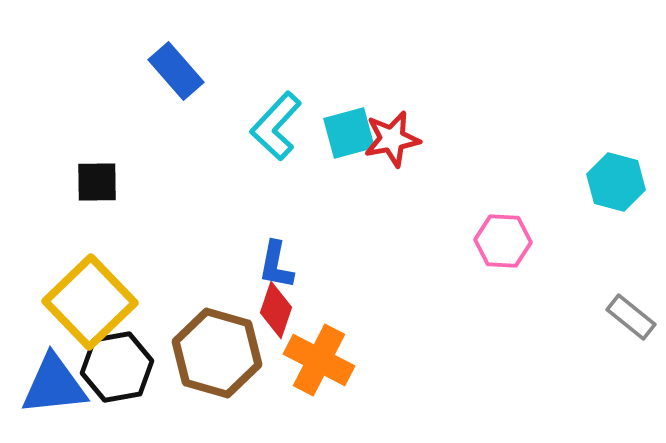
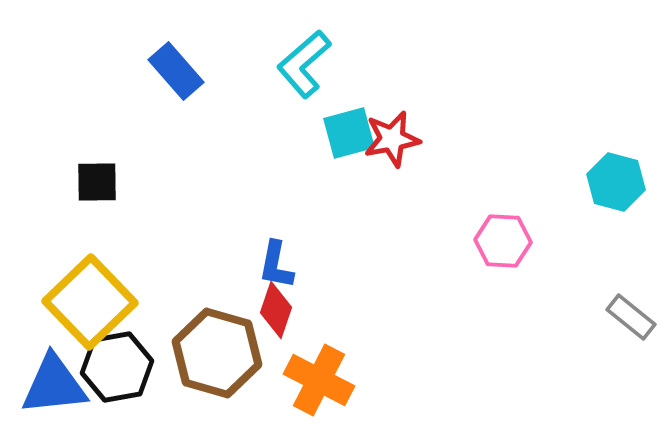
cyan L-shape: moved 28 px right, 62 px up; rotated 6 degrees clockwise
orange cross: moved 20 px down
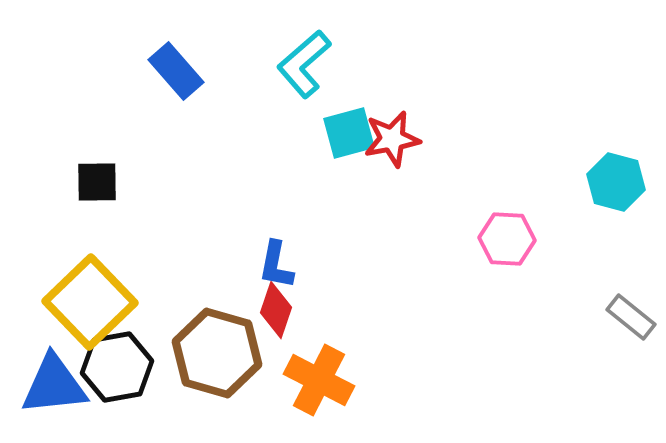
pink hexagon: moved 4 px right, 2 px up
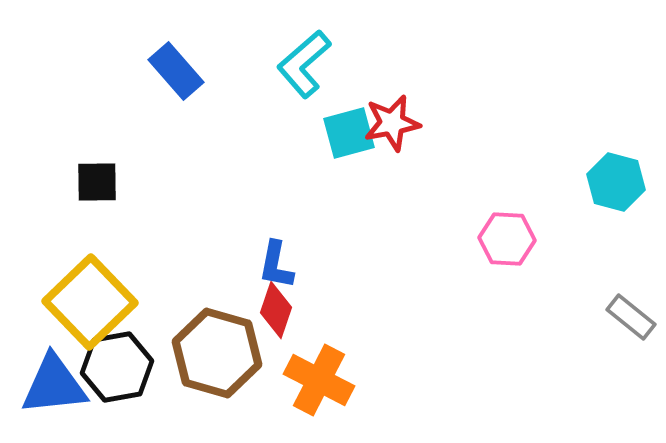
red star: moved 16 px up
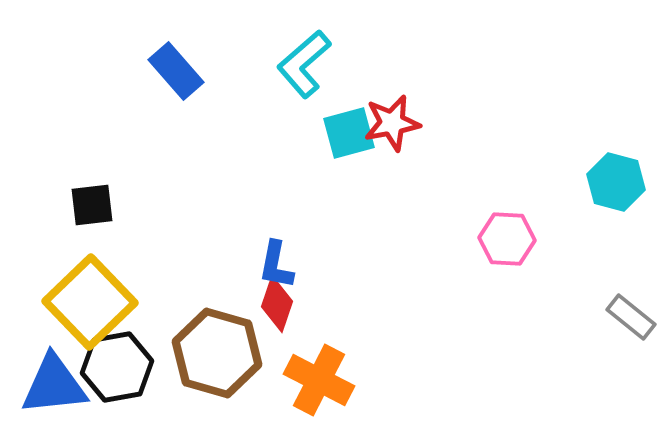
black square: moved 5 px left, 23 px down; rotated 6 degrees counterclockwise
red diamond: moved 1 px right, 6 px up
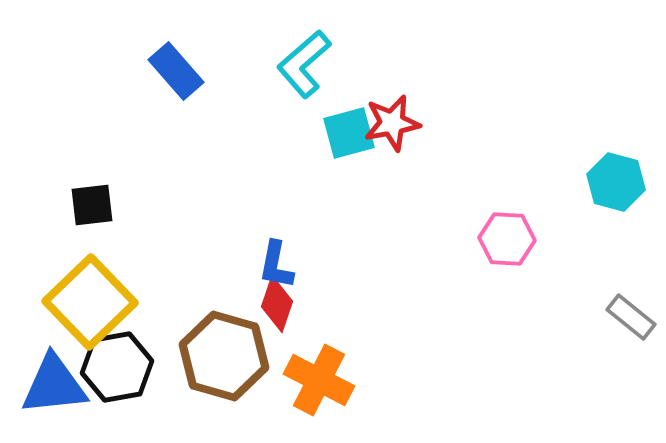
brown hexagon: moved 7 px right, 3 px down
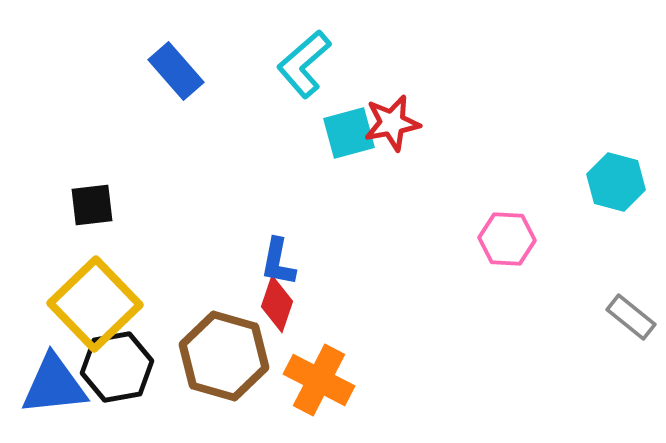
blue L-shape: moved 2 px right, 3 px up
yellow square: moved 5 px right, 2 px down
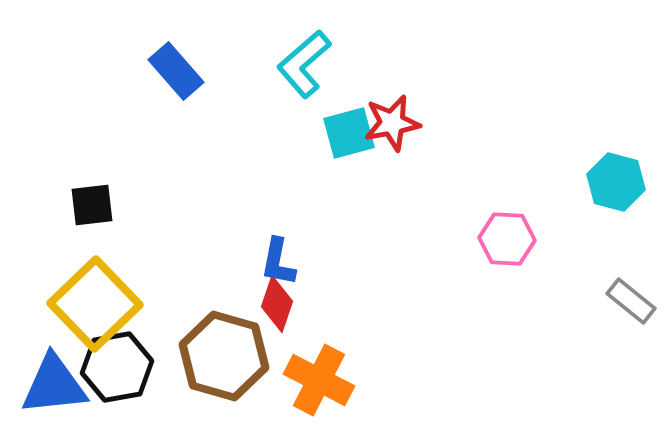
gray rectangle: moved 16 px up
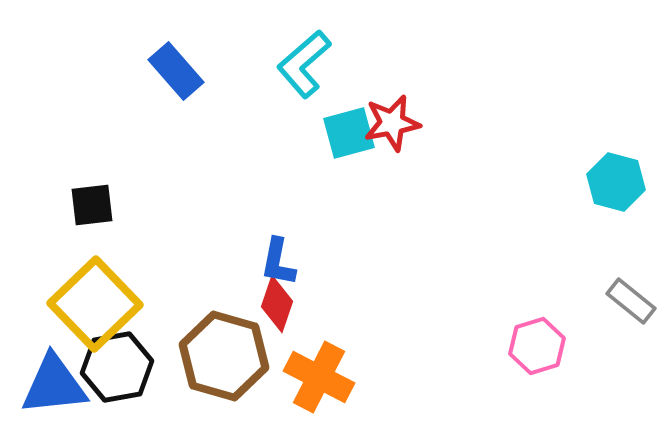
pink hexagon: moved 30 px right, 107 px down; rotated 20 degrees counterclockwise
orange cross: moved 3 px up
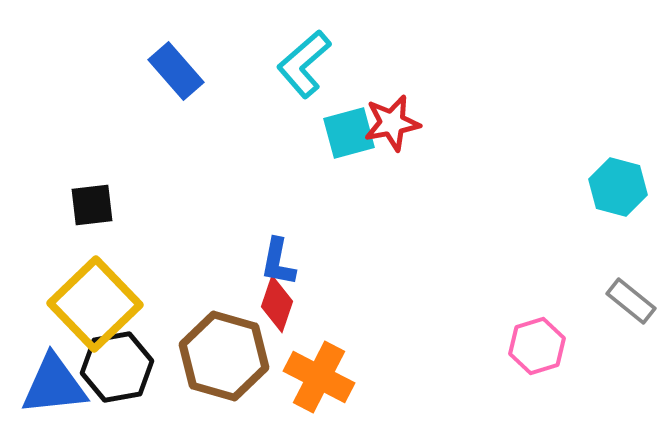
cyan hexagon: moved 2 px right, 5 px down
